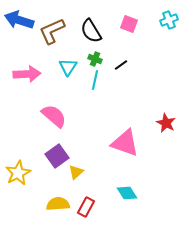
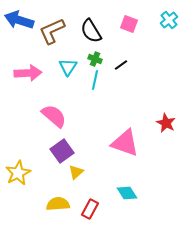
cyan cross: rotated 18 degrees counterclockwise
pink arrow: moved 1 px right, 1 px up
purple square: moved 5 px right, 5 px up
red rectangle: moved 4 px right, 2 px down
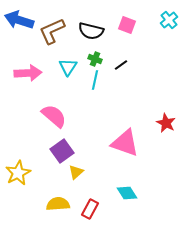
pink square: moved 2 px left, 1 px down
black semicircle: rotated 45 degrees counterclockwise
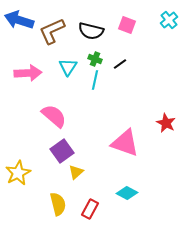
black line: moved 1 px left, 1 px up
cyan diamond: rotated 30 degrees counterclockwise
yellow semicircle: rotated 80 degrees clockwise
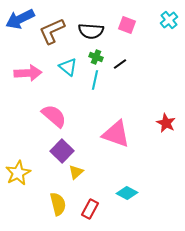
blue arrow: moved 1 px right, 1 px up; rotated 44 degrees counterclockwise
black semicircle: rotated 10 degrees counterclockwise
green cross: moved 1 px right, 2 px up
cyan triangle: rotated 24 degrees counterclockwise
pink triangle: moved 9 px left, 9 px up
purple square: rotated 10 degrees counterclockwise
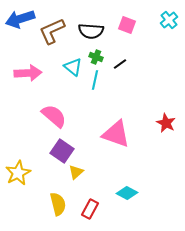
blue arrow: rotated 8 degrees clockwise
cyan triangle: moved 5 px right
purple square: rotated 10 degrees counterclockwise
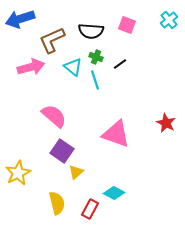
brown L-shape: moved 9 px down
pink arrow: moved 3 px right, 6 px up; rotated 12 degrees counterclockwise
cyan line: rotated 30 degrees counterclockwise
cyan diamond: moved 13 px left
yellow semicircle: moved 1 px left, 1 px up
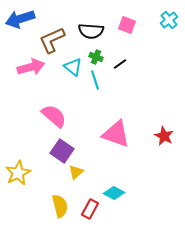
red star: moved 2 px left, 13 px down
yellow semicircle: moved 3 px right, 3 px down
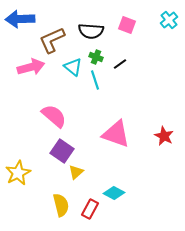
blue arrow: rotated 16 degrees clockwise
yellow semicircle: moved 1 px right, 1 px up
